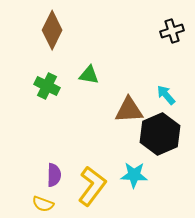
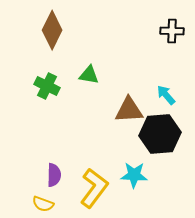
black cross: rotated 20 degrees clockwise
black hexagon: rotated 18 degrees clockwise
yellow L-shape: moved 2 px right, 2 px down
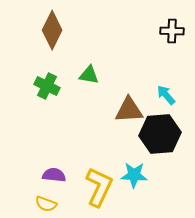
purple semicircle: rotated 85 degrees counterclockwise
yellow L-shape: moved 5 px right, 1 px up; rotated 12 degrees counterclockwise
yellow semicircle: moved 3 px right
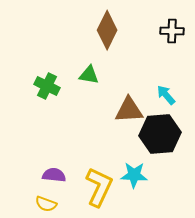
brown diamond: moved 55 px right
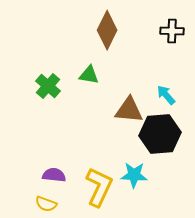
green cross: moved 1 px right; rotated 15 degrees clockwise
brown triangle: rotated 8 degrees clockwise
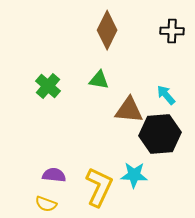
green triangle: moved 10 px right, 5 px down
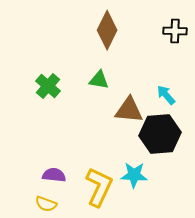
black cross: moved 3 px right
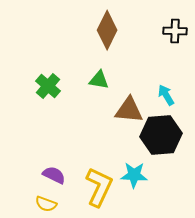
cyan arrow: rotated 10 degrees clockwise
black hexagon: moved 1 px right, 1 px down
purple semicircle: rotated 20 degrees clockwise
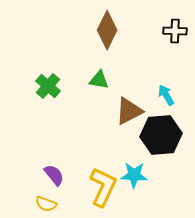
brown triangle: moved 1 px down; rotated 32 degrees counterclockwise
purple semicircle: rotated 25 degrees clockwise
yellow L-shape: moved 4 px right
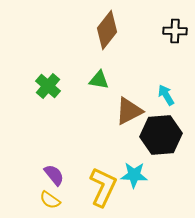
brown diamond: rotated 12 degrees clockwise
yellow semicircle: moved 4 px right, 4 px up; rotated 15 degrees clockwise
